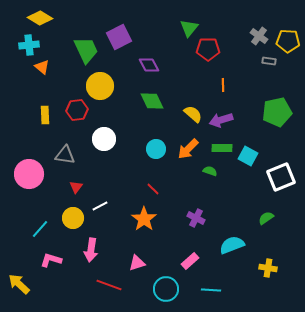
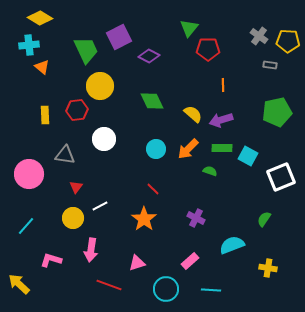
gray rectangle at (269, 61): moved 1 px right, 4 px down
purple diamond at (149, 65): moved 9 px up; rotated 35 degrees counterclockwise
green semicircle at (266, 218): moved 2 px left, 1 px down; rotated 21 degrees counterclockwise
cyan line at (40, 229): moved 14 px left, 3 px up
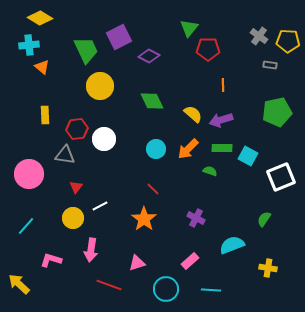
red hexagon at (77, 110): moved 19 px down
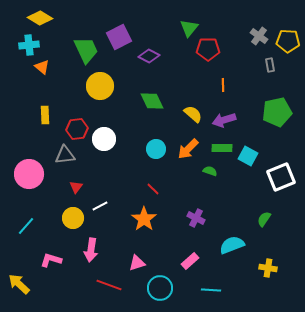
gray rectangle at (270, 65): rotated 72 degrees clockwise
purple arrow at (221, 120): moved 3 px right
gray triangle at (65, 155): rotated 15 degrees counterclockwise
cyan circle at (166, 289): moved 6 px left, 1 px up
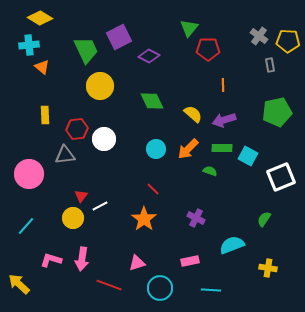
red triangle at (76, 187): moved 5 px right, 9 px down
pink arrow at (91, 250): moved 9 px left, 9 px down
pink rectangle at (190, 261): rotated 30 degrees clockwise
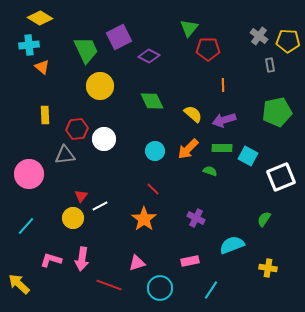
cyan circle at (156, 149): moved 1 px left, 2 px down
cyan line at (211, 290): rotated 60 degrees counterclockwise
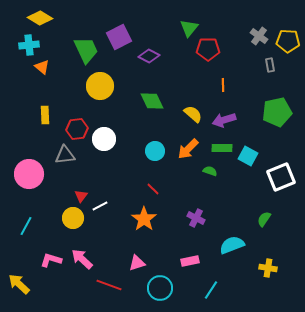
cyan line at (26, 226): rotated 12 degrees counterclockwise
pink arrow at (82, 259): rotated 125 degrees clockwise
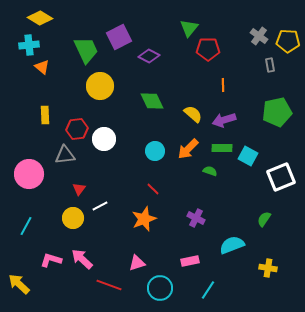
red triangle at (81, 196): moved 2 px left, 7 px up
orange star at (144, 219): rotated 15 degrees clockwise
cyan line at (211, 290): moved 3 px left
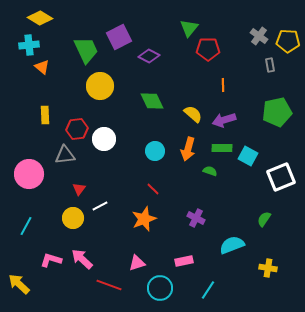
orange arrow at (188, 149): rotated 30 degrees counterclockwise
pink rectangle at (190, 261): moved 6 px left
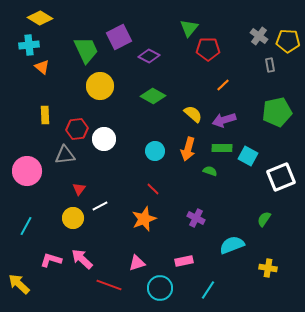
orange line at (223, 85): rotated 48 degrees clockwise
green diamond at (152, 101): moved 1 px right, 5 px up; rotated 35 degrees counterclockwise
pink circle at (29, 174): moved 2 px left, 3 px up
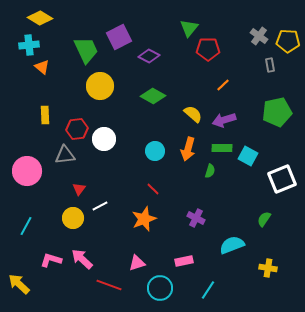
green semicircle at (210, 171): rotated 88 degrees clockwise
white square at (281, 177): moved 1 px right, 2 px down
